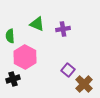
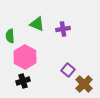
black cross: moved 10 px right, 2 px down
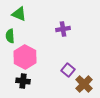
green triangle: moved 18 px left, 10 px up
black cross: rotated 24 degrees clockwise
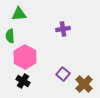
green triangle: rotated 28 degrees counterclockwise
purple square: moved 5 px left, 4 px down
black cross: rotated 24 degrees clockwise
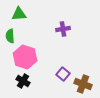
pink hexagon: rotated 10 degrees counterclockwise
brown cross: moved 1 px left; rotated 24 degrees counterclockwise
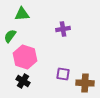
green triangle: moved 3 px right
green semicircle: rotated 40 degrees clockwise
purple square: rotated 32 degrees counterclockwise
brown cross: moved 2 px right, 1 px up; rotated 18 degrees counterclockwise
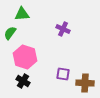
purple cross: rotated 32 degrees clockwise
green semicircle: moved 3 px up
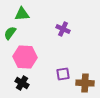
pink hexagon: rotated 15 degrees counterclockwise
purple square: rotated 16 degrees counterclockwise
black cross: moved 1 px left, 2 px down
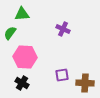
purple square: moved 1 px left, 1 px down
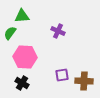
green triangle: moved 2 px down
purple cross: moved 5 px left, 2 px down
brown cross: moved 1 px left, 2 px up
